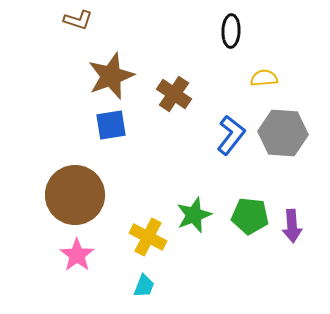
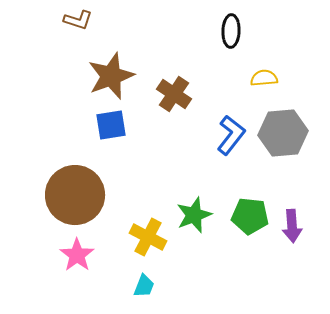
gray hexagon: rotated 9 degrees counterclockwise
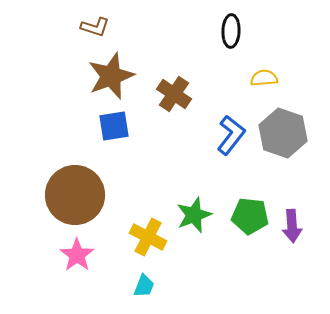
brown L-shape: moved 17 px right, 7 px down
blue square: moved 3 px right, 1 px down
gray hexagon: rotated 24 degrees clockwise
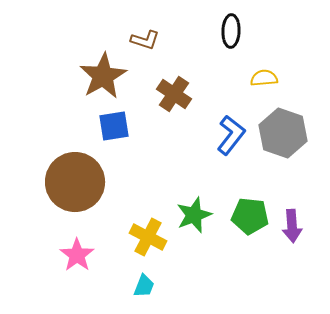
brown L-shape: moved 50 px right, 13 px down
brown star: moved 8 px left; rotated 9 degrees counterclockwise
brown circle: moved 13 px up
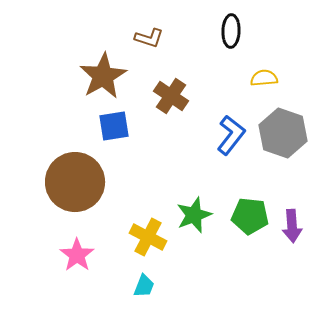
brown L-shape: moved 4 px right, 2 px up
brown cross: moved 3 px left, 2 px down
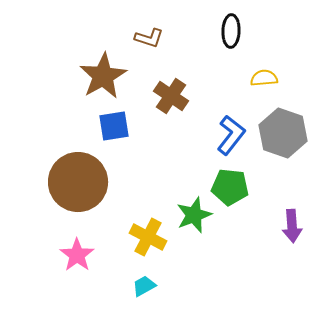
brown circle: moved 3 px right
green pentagon: moved 20 px left, 29 px up
cyan trapezoid: rotated 140 degrees counterclockwise
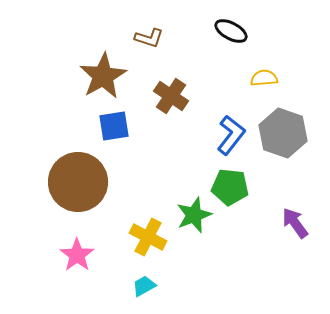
black ellipse: rotated 64 degrees counterclockwise
purple arrow: moved 3 px right, 3 px up; rotated 148 degrees clockwise
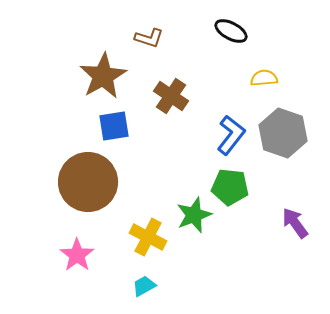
brown circle: moved 10 px right
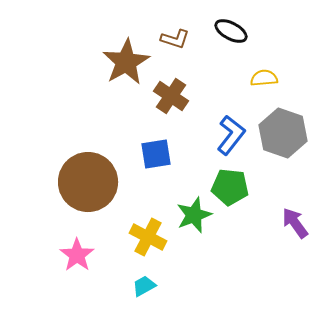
brown L-shape: moved 26 px right, 1 px down
brown star: moved 23 px right, 14 px up
blue square: moved 42 px right, 28 px down
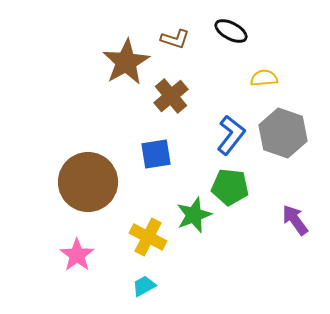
brown cross: rotated 16 degrees clockwise
purple arrow: moved 3 px up
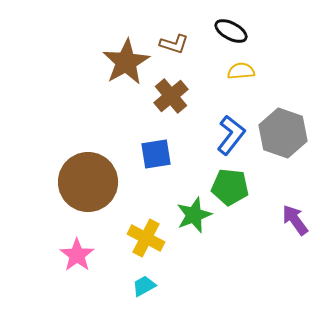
brown L-shape: moved 1 px left, 5 px down
yellow semicircle: moved 23 px left, 7 px up
yellow cross: moved 2 px left, 1 px down
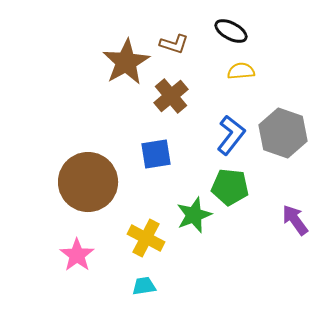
cyan trapezoid: rotated 20 degrees clockwise
